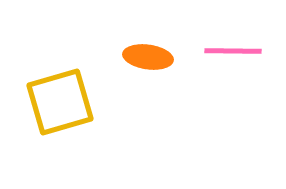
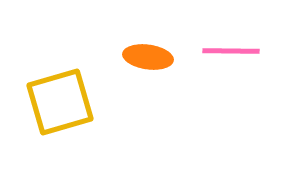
pink line: moved 2 px left
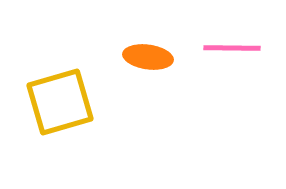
pink line: moved 1 px right, 3 px up
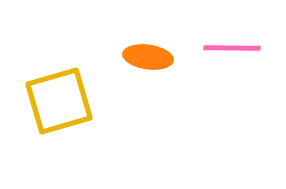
yellow square: moved 1 px left, 1 px up
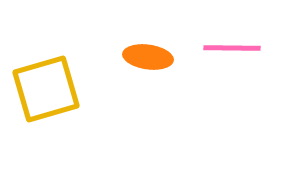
yellow square: moved 13 px left, 12 px up
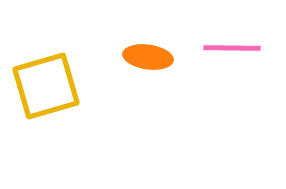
yellow square: moved 3 px up
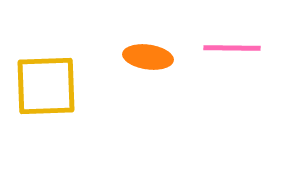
yellow square: rotated 14 degrees clockwise
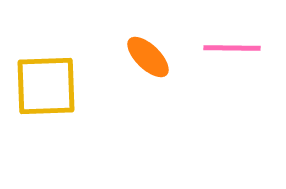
orange ellipse: rotated 36 degrees clockwise
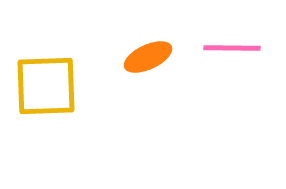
orange ellipse: rotated 69 degrees counterclockwise
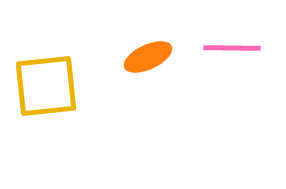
yellow square: rotated 4 degrees counterclockwise
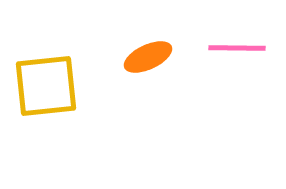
pink line: moved 5 px right
